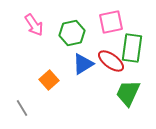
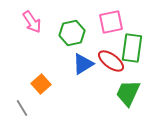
pink arrow: moved 2 px left, 3 px up
orange square: moved 8 px left, 4 px down
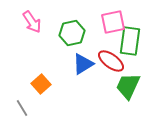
pink square: moved 2 px right
green rectangle: moved 2 px left, 7 px up
green trapezoid: moved 7 px up
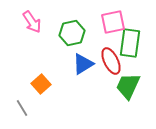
green rectangle: moved 2 px down
red ellipse: rotated 28 degrees clockwise
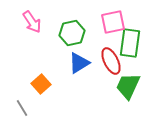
blue triangle: moved 4 px left, 1 px up
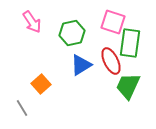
pink square: rotated 30 degrees clockwise
blue triangle: moved 2 px right, 2 px down
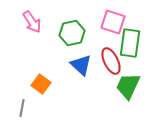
blue triangle: rotated 45 degrees counterclockwise
orange square: rotated 12 degrees counterclockwise
gray line: rotated 42 degrees clockwise
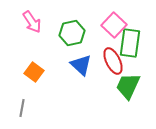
pink square: moved 1 px right, 3 px down; rotated 25 degrees clockwise
red ellipse: moved 2 px right
orange square: moved 7 px left, 12 px up
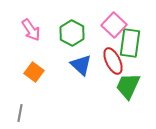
pink arrow: moved 1 px left, 8 px down
green hexagon: rotated 20 degrees counterclockwise
gray line: moved 2 px left, 5 px down
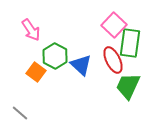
green hexagon: moved 17 px left, 23 px down
red ellipse: moved 1 px up
orange square: moved 2 px right
gray line: rotated 60 degrees counterclockwise
